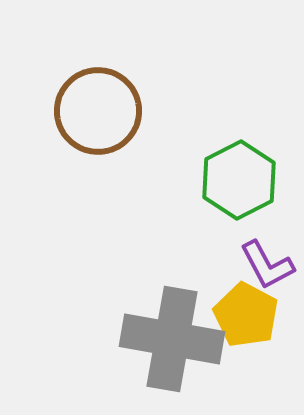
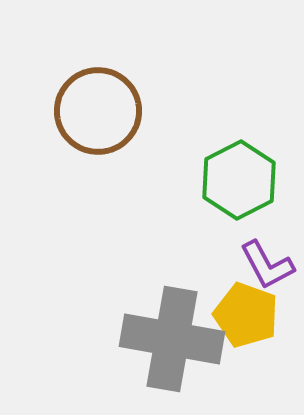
yellow pentagon: rotated 8 degrees counterclockwise
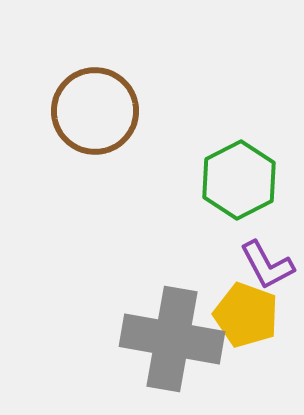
brown circle: moved 3 px left
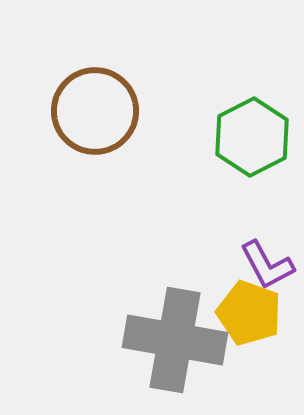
green hexagon: moved 13 px right, 43 px up
yellow pentagon: moved 3 px right, 2 px up
gray cross: moved 3 px right, 1 px down
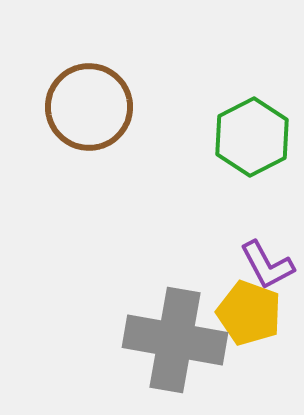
brown circle: moved 6 px left, 4 px up
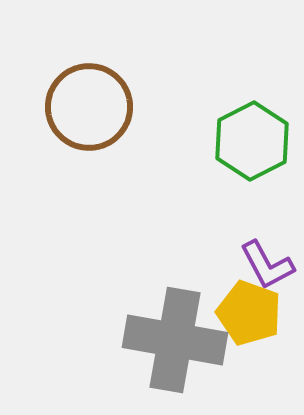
green hexagon: moved 4 px down
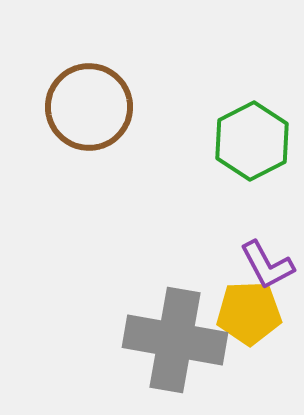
yellow pentagon: rotated 22 degrees counterclockwise
